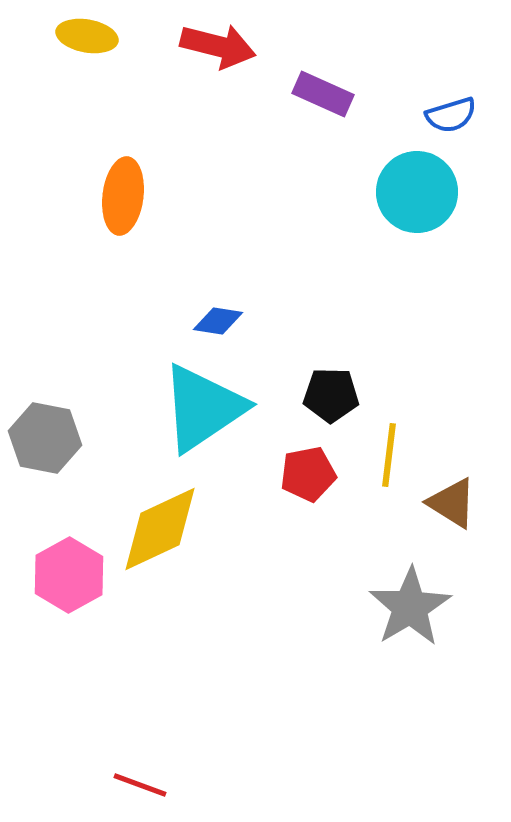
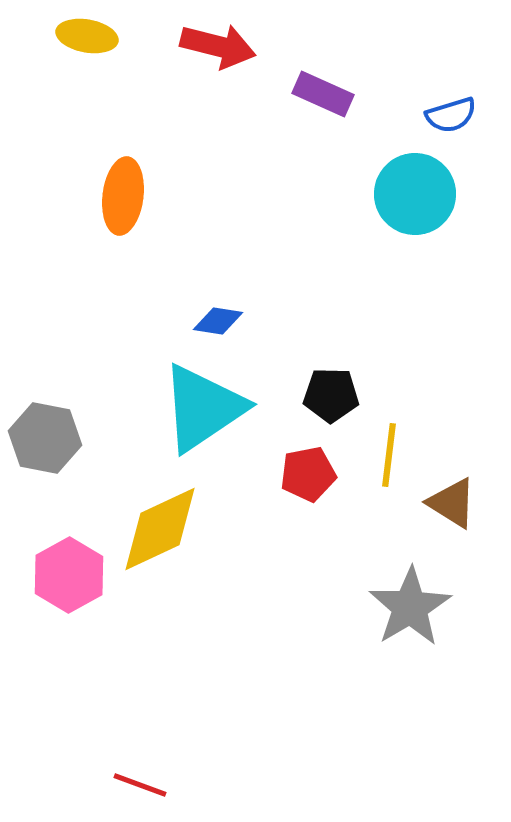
cyan circle: moved 2 px left, 2 px down
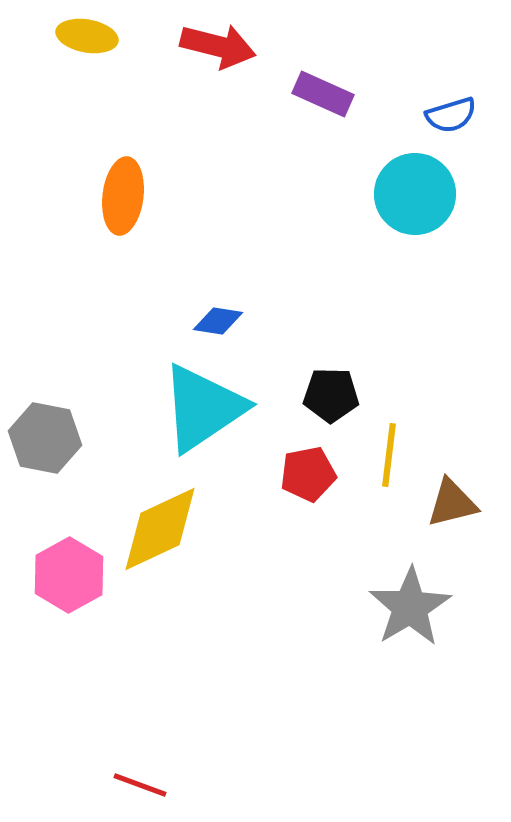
brown triangle: rotated 46 degrees counterclockwise
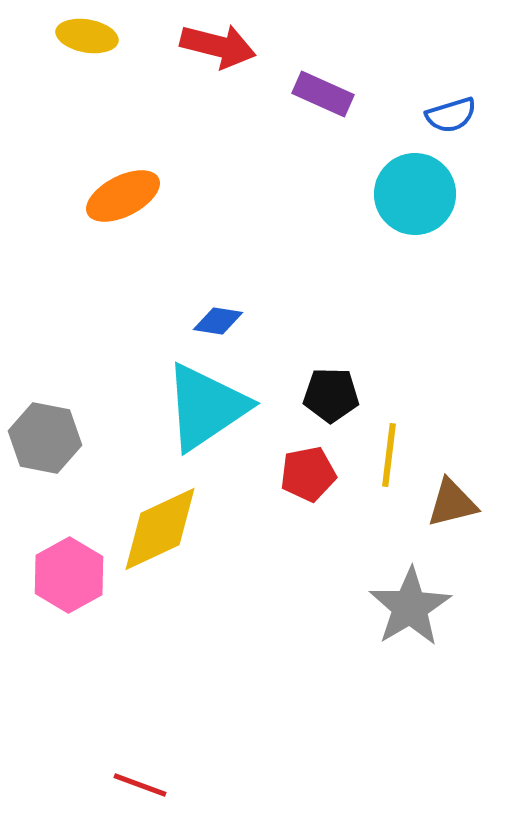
orange ellipse: rotated 56 degrees clockwise
cyan triangle: moved 3 px right, 1 px up
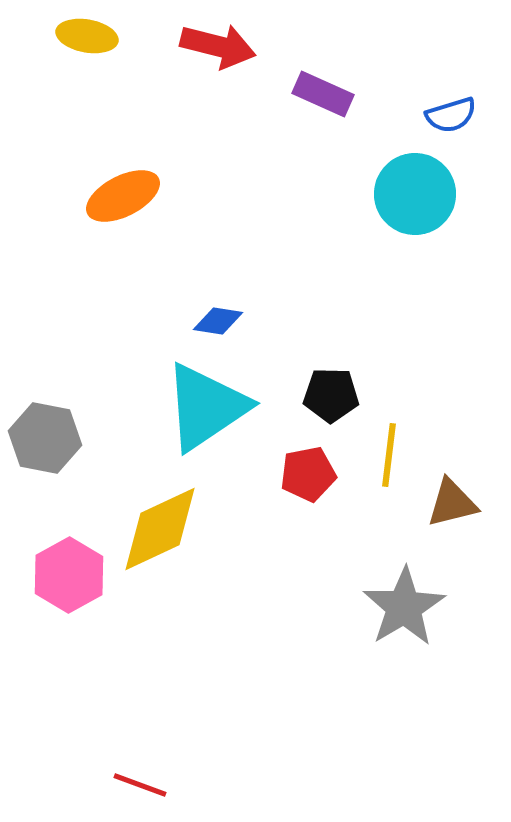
gray star: moved 6 px left
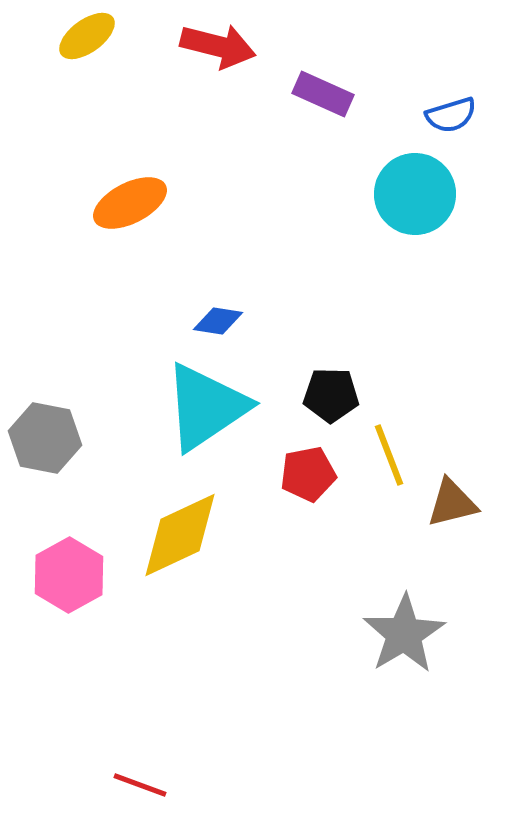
yellow ellipse: rotated 46 degrees counterclockwise
orange ellipse: moved 7 px right, 7 px down
yellow line: rotated 28 degrees counterclockwise
yellow diamond: moved 20 px right, 6 px down
gray star: moved 27 px down
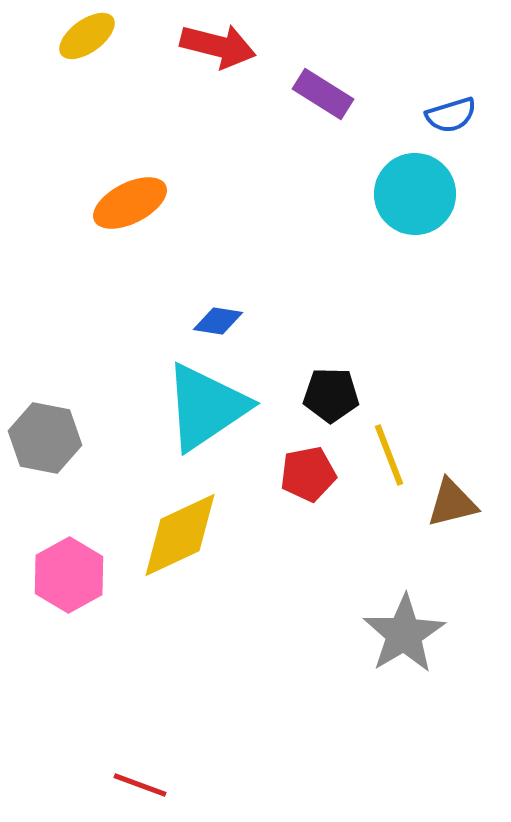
purple rectangle: rotated 8 degrees clockwise
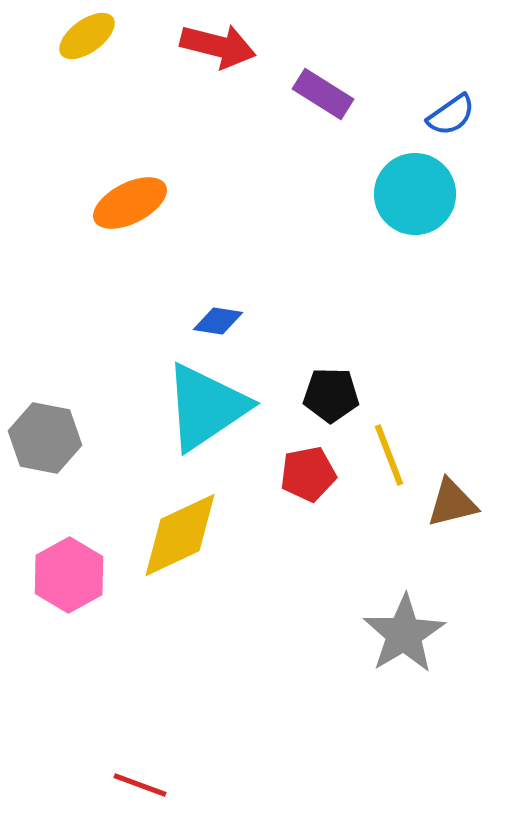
blue semicircle: rotated 18 degrees counterclockwise
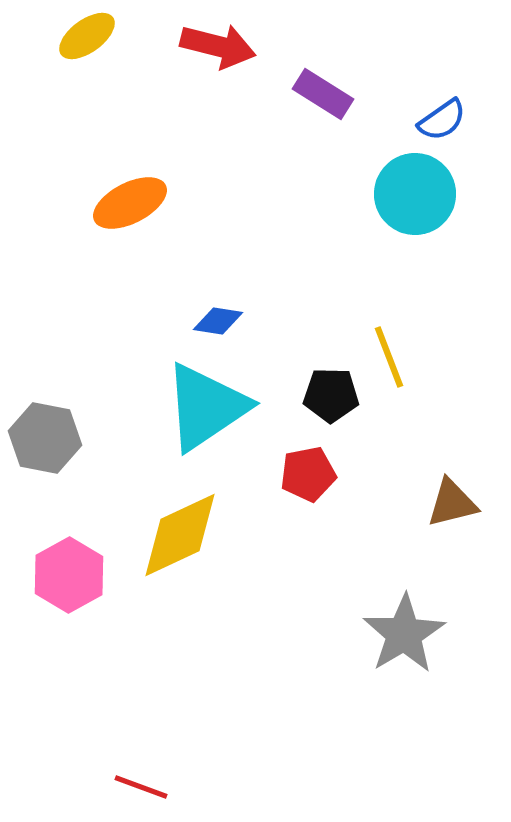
blue semicircle: moved 9 px left, 5 px down
yellow line: moved 98 px up
red line: moved 1 px right, 2 px down
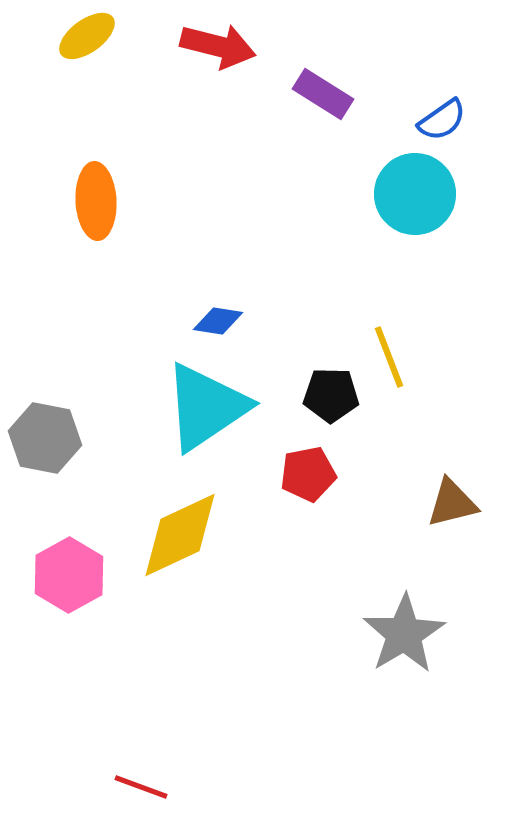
orange ellipse: moved 34 px left, 2 px up; rotated 66 degrees counterclockwise
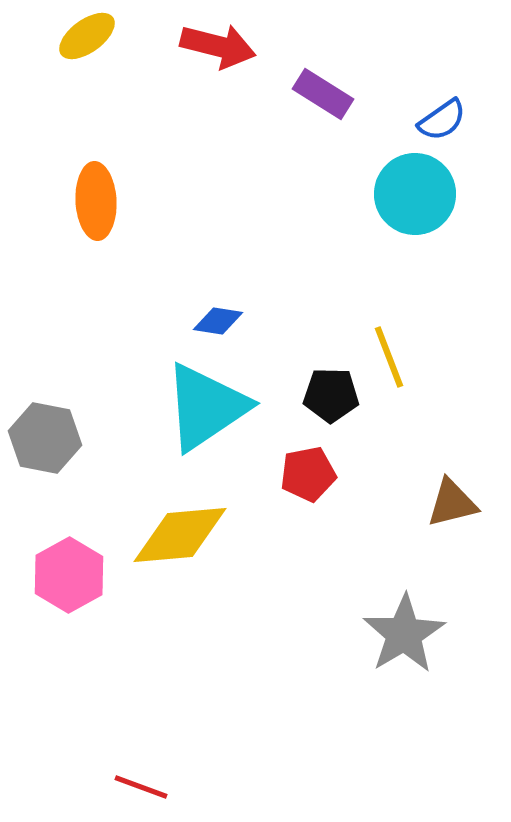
yellow diamond: rotated 20 degrees clockwise
